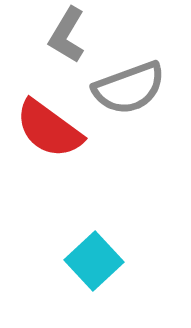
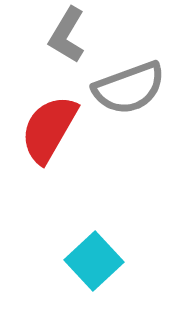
red semicircle: rotated 84 degrees clockwise
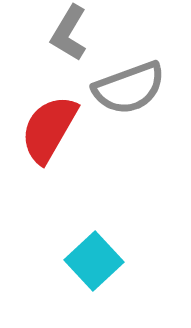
gray L-shape: moved 2 px right, 2 px up
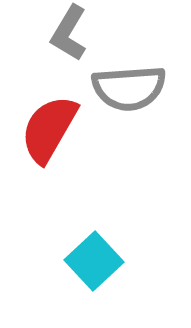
gray semicircle: rotated 16 degrees clockwise
